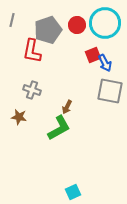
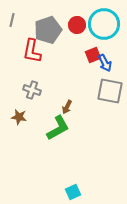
cyan circle: moved 1 px left, 1 px down
green L-shape: moved 1 px left
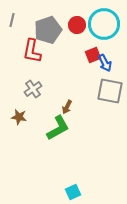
gray cross: moved 1 px right, 1 px up; rotated 36 degrees clockwise
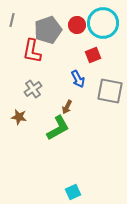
cyan circle: moved 1 px left, 1 px up
blue arrow: moved 27 px left, 16 px down
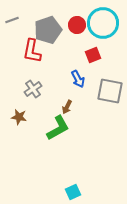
gray line: rotated 56 degrees clockwise
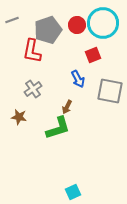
green L-shape: rotated 12 degrees clockwise
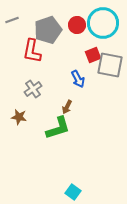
gray square: moved 26 px up
cyan square: rotated 28 degrees counterclockwise
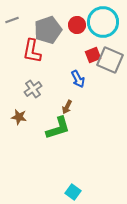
cyan circle: moved 1 px up
gray square: moved 5 px up; rotated 12 degrees clockwise
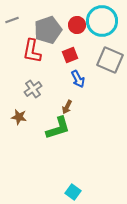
cyan circle: moved 1 px left, 1 px up
red square: moved 23 px left
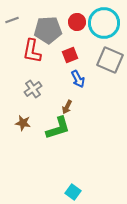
cyan circle: moved 2 px right, 2 px down
red circle: moved 3 px up
gray pentagon: rotated 16 degrees clockwise
brown star: moved 4 px right, 6 px down
